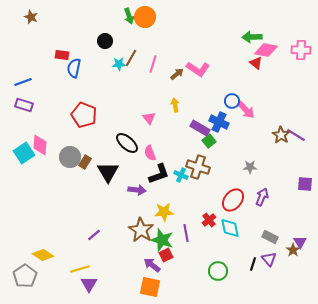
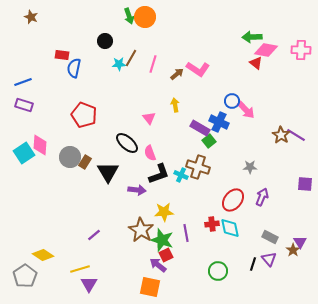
red cross at (209, 220): moved 3 px right, 4 px down; rotated 32 degrees clockwise
purple arrow at (152, 265): moved 6 px right
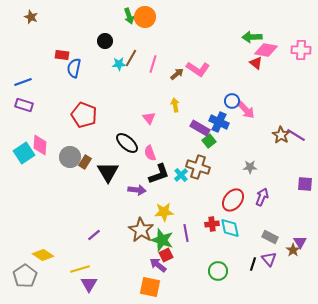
cyan cross at (181, 175): rotated 24 degrees clockwise
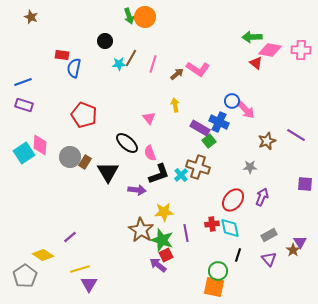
pink diamond at (266, 50): moved 4 px right
brown star at (281, 135): moved 14 px left, 6 px down; rotated 18 degrees clockwise
purple line at (94, 235): moved 24 px left, 2 px down
gray rectangle at (270, 237): moved 1 px left, 2 px up; rotated 56 degrees counterclockwise
black line at (253, 264): moved 15 px left, 9 px up
orange square at (150, 287): moved 64 px right
